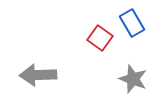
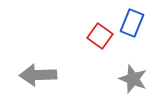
blue rectangle: rotated 52 degrees clockwise
red square: moved 2 px up
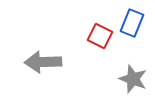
red square: rotated 10 degrees counterclockwise
gray arrow: moved 5 px right, 13 px up
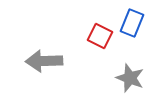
gray arrow: moved 1 px right, 1 px up
gray star: moved 3 px left, 1 px up
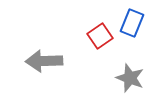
red square: rotated 30 degrees clockwise
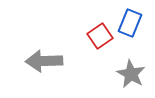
blue rectangle: moved 2 px left
gray star: moved 1 px right, 4 px up; rotated 8 degrees clockwise
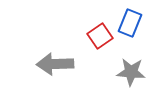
gray arrow: moved 11 px right, 3 px down
gray star: moved 2 px up; rotated 24 degrees counterclockwise
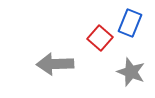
red square: moved 2 px down; rotated 15 degrees counterclockwise
gray star: rotated 16 degrees clockwise
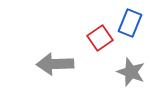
red square: rotated 15 degrees clockwise
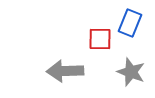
red square: moved 1 px down; rotated 35 degrees clockwise
gray arrow: moved 10 px right, 7 px down
